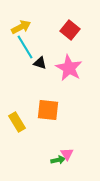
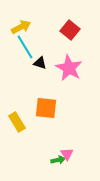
orange square: moved 2 px left, 2 px up
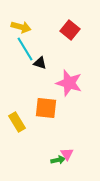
yellow arrow: rotated 42 degrees clockwise
cyan line: moved 2 px down
pink star: moved 15 px down; rotated 12 degrees counterclockwise
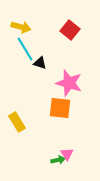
orange square: moved 14 px right
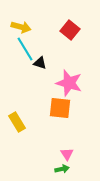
green arrow: moved 4 px right, 9 px down
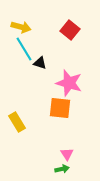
cyan line: moved 1 px left
